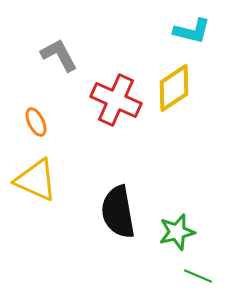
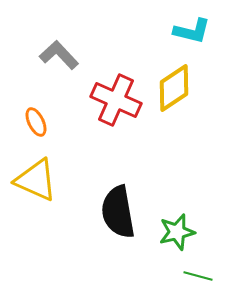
gray L-shape: rotated 15 degrees counterclockwise
green line: rotated 8 degrees counterclockwise
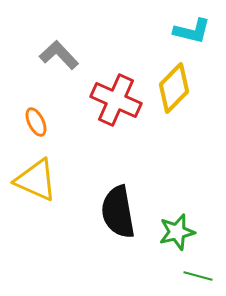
yellow diamond: rotated 12 degrees counterclockwise
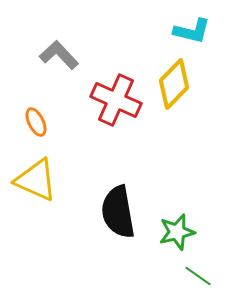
yellow diamond: moved 4 px up
green line: rotated 20 degrees clockwise
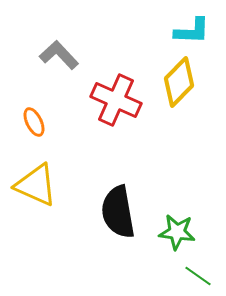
cyan L-shape: rotated 12 degrees counterclockwise
yellow diamond: moved 5 px right, 2 px up
orange ellipse: moved 2 px left
yellow triangle: moved 5 px down
green star: rotated 21 degrees clockwise
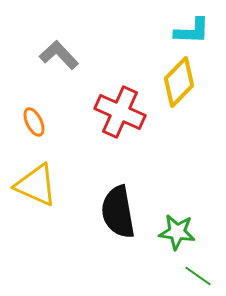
red cross: moved 4 px right, 12 px down
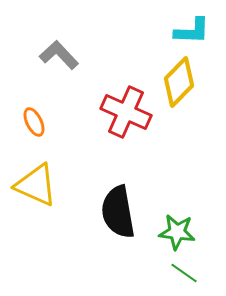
red cross: moved 6 px right
green line: moved 14 px left, 3 px up
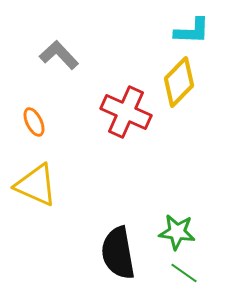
black semicircle: moved 41 px down
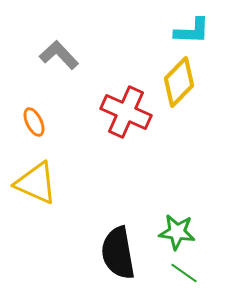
yellow triangle: moved 2 px up
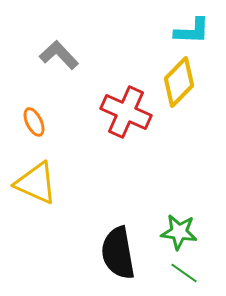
green star: moved 2 px right
